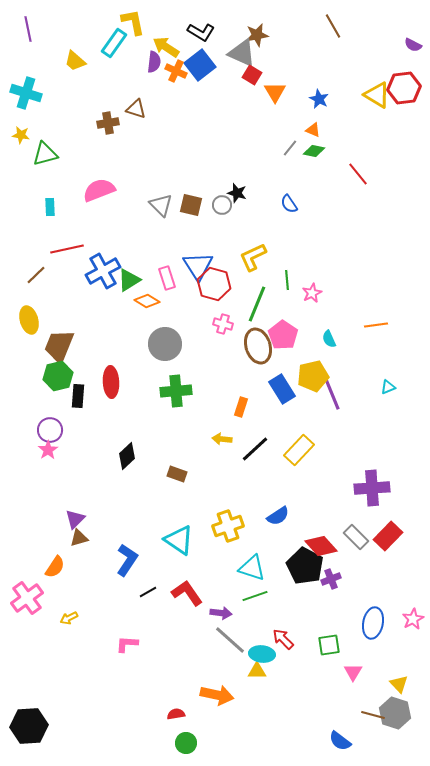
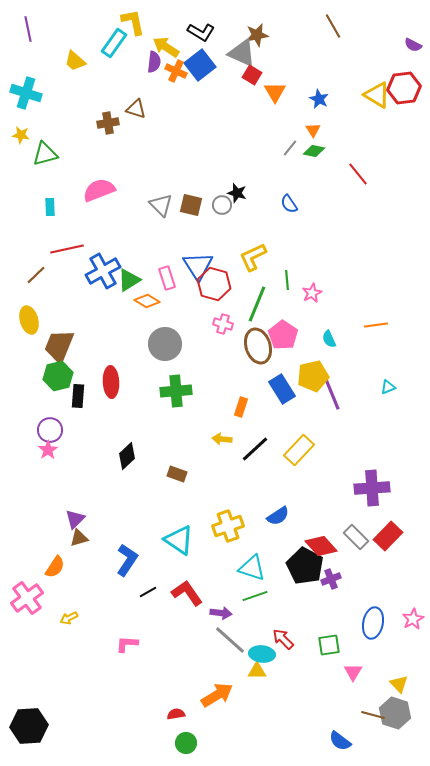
orange triangle at (313, 130): rotated 35 degrees clockwise
orange arrow at (217, 695): rotated 44 degrees counterclockwise
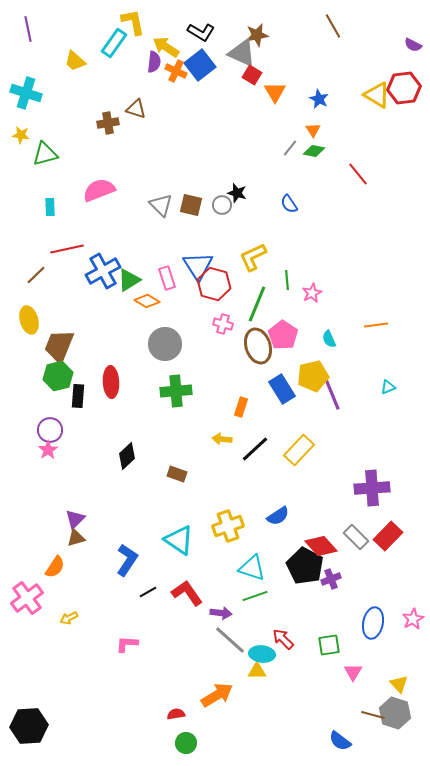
brown triangle at (79, 538): moved 3 px left
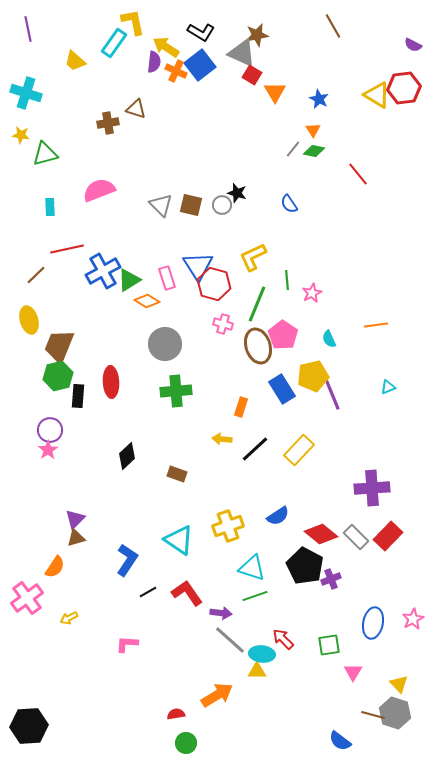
gray line at (290, 148): moved 3 px right, 1 px down
red diamond at (321, 546): moved 12 px up; rotated 8 degrees counterclockwise
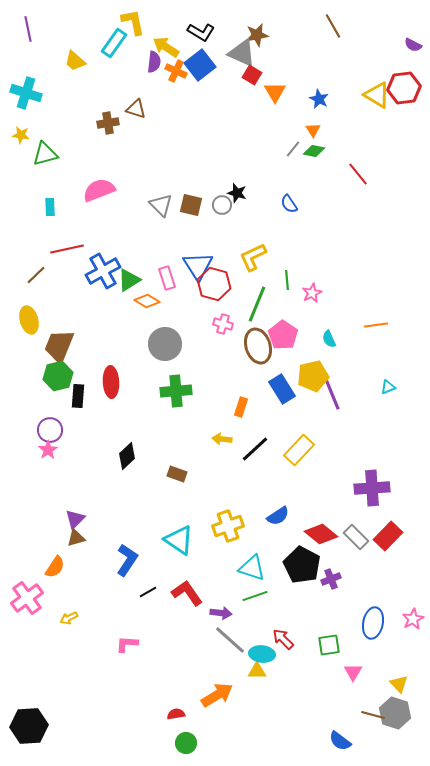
black pentagon at (305, 566): moved 3 px left, 1 px up
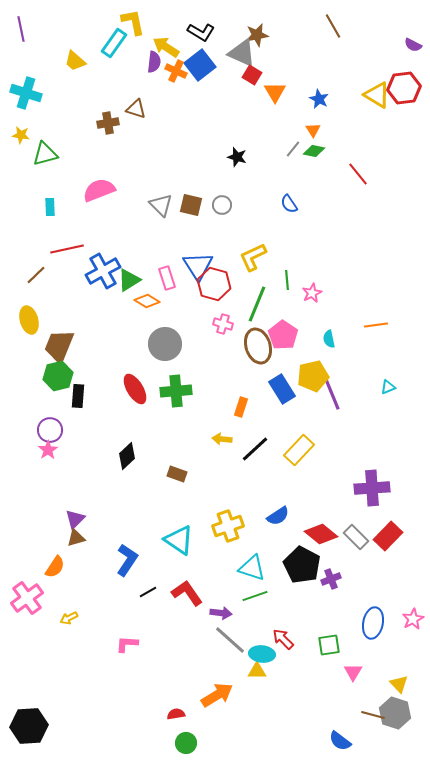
purple line at (28, 29): moved 7 px left
black star at (237, 193): moved 36 px up
cyan semicircle at (329, 339): rotated 12 degrees clockwise
red ellipse at (111, 382): moved 24 px right, 7 px down; rotated 28 degrees counterclockwise
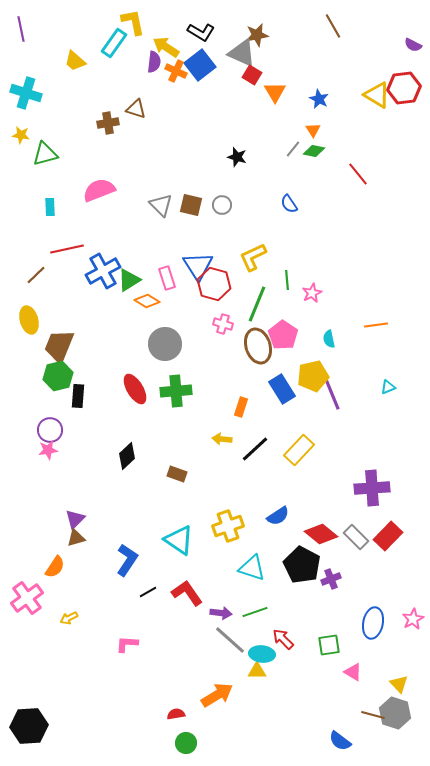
pink star at (48, 450): rotated 24 degrees clockwise
green line at (255, 596): moved 16 px down
pink triangle at (353, 672): rotated 30 degrees counterclockwise
